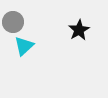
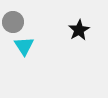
cyan triangle: rotated 20 degrees counterclockwise
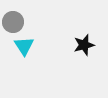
black star: moved 5 px right, 15 px down; rotated 15 degrees clockwise
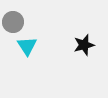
cyan triangle: moved 3 px right
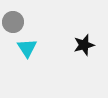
cyan triangle: moved 2 px down
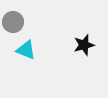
cyan triangle: moved 1 px left, 2 px down; rotated 35 degrees counterclockwise
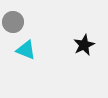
black star: rotated 10 degrees counterclockwise
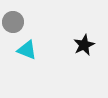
cyan triangle: moved 1 px right
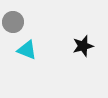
black star: moved 1 px left, 1 px down; rotated 10 degrees clockwise
